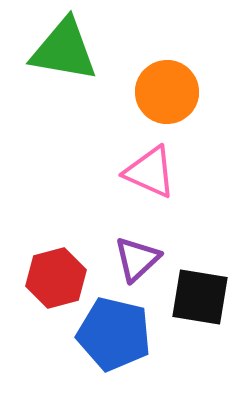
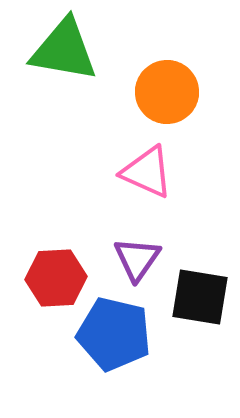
pink triangle: moved 3 px left
purple triangle: rotated 12 degrees counterclockwise
red hexagon: rotated 12 degrees clockwise
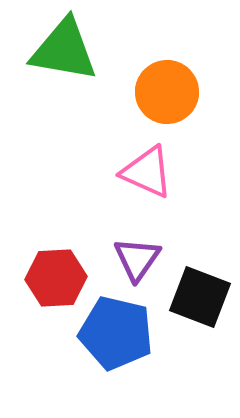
black square: rotated 12 degrees clockwise
blue pentagon: moved 2 px right, 1 px up
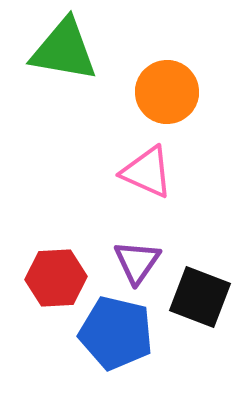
purple triangle: moved 3 px down
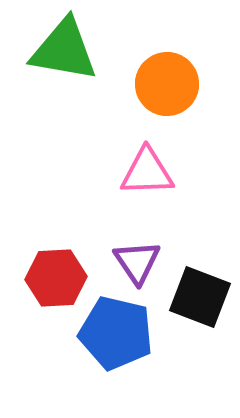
orange circle: moved 8 px up
pink triangle: rotated 26 degrees counterclockwise
purple triangle: rotated 9 degrees counterclockwise
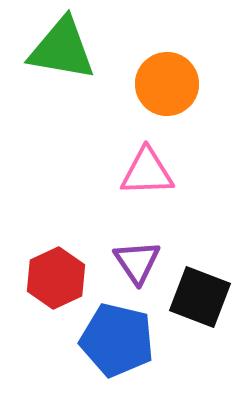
green triangle: moved 2 px left, 1 px up
red hexagon: rotated 22 degrees counterclockwise
blue pentagon: moved 1 px right, 7 px down
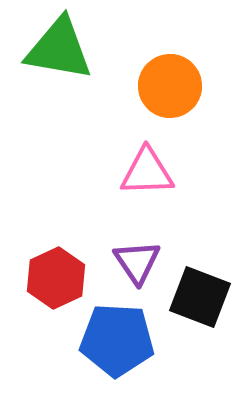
green triangle: moved 3 px left
orange circle: moved 3 px right, 2 px down
blue pentagon: rotated 10 degrees counterclockwise
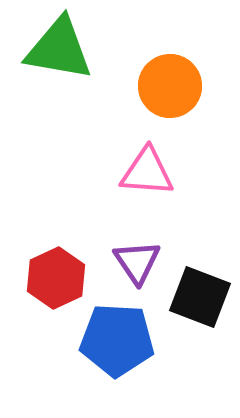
pink triangle: rotated 6 degrees clockwise
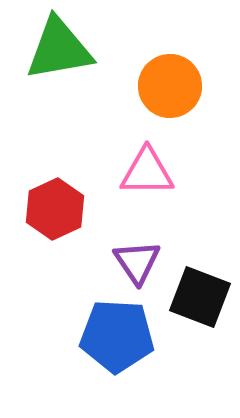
green triangle: rotated 20 degrees counterclockwise
pink triangle: rotated 4 degrees counterclockwise
red hexagon: moved 1 px left, 69 px up
blue pentagon: moved 4 px up
